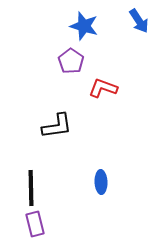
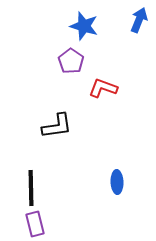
blue arrow: moved 1 px up; rotated 125 degrees counterclockwise
blue ellipse: moved 16 px right
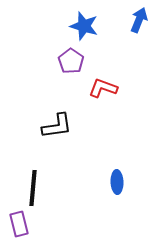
black line: moved 2 px right; rotated 6 degrees clockwise
purple rectangle: moved 16 px left
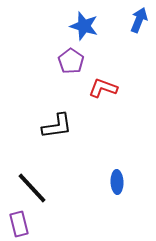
black line: moved 1 px left; rotated 48 degrees counterclockwise
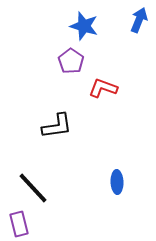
black line: moved 1 px right
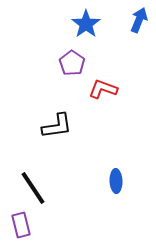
blue star: moved 2 px right, 2 px up; rotated 20 degrees clockwise
purple pentagon: moved 1 px right, 2 px down
red L-shape: moved 1 px down
blue ellipse: moved 1 px left, 1 px up
black line: rotated 9 degrees clockwise
purple rectangle: moved 2 px right, 1 px down
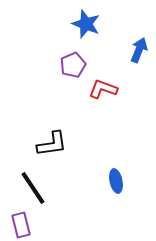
blue arrow: moved 30 px down
blue star: rotated 16 degrees counterclockwise
purple pentagon: moved 1 px right, 2 px down; rotated 15 degrees clockwise
black L-shape: moved 5 px left, 18 px down
blue ellipse: rotated 10 degrees counterclockwise
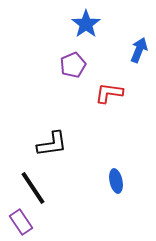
blue star: rotated 16 degrees clockwise
red L-shape: moved 6 px right, 4 px down; rotated 12 degrees counterclockwise
purple rectangle: moved 3 px up; rotated 20 degrees counterclockwise
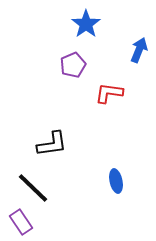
black line: rotated 12 degrees counterclockwise
